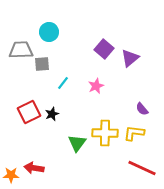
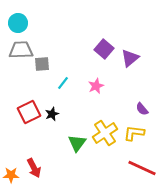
cyan circle: moved 31 px left, 9 px up
yellow cross: rotated 35 degrees counterclockwise
red arrow: rotated 126 degrees counterclockwise
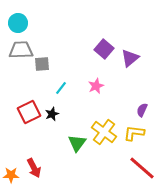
cyan line: moved 2 px left, 5 px down
purple semicircle: moved 1 px down; rotated 64 degrees clockwise
yellow cross: moved 1 px left, 1 px up; rotated 20 degrees counterclockwise
red line: rotated 16 degrees clockwise
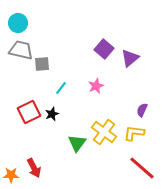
gray trapezoid: rotated 15 degrees clockwise
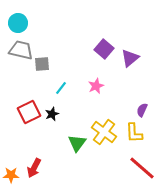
yellow L-shape: rotated 100 degrees counterclockwise
red arrow: rotated 54 degrees clockwise
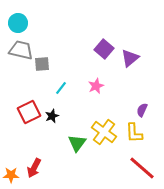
black star: moved 2 px down
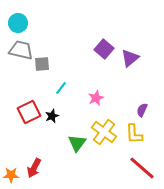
pink star: moved 12 px down
yellow L-shape: moved 1 px down
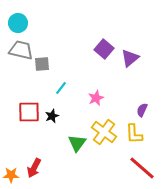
red square: rotated 25 degrees clockwise
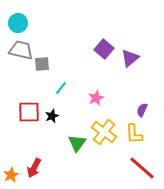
orange star: rotated 28 degrees counterclockwise
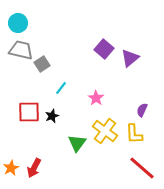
gray square: rotated 28 degrees counterclockwise
pink star: rotated 14 degrees counterclockwise
yellow cross: moved 1 px right, 1 px up
orange star: moved 7 px up
